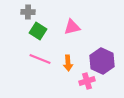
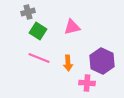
gray cross: rotated 16 degrees counterclockwise
pink line: moved 1 px left, 1 px up
pink cross: moved 2 px down; rotated 21 degrees clockwise
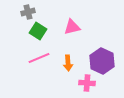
pink line: rotated 45 degrees counterclockwise
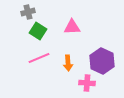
pink triangle: rotated 12 degrees clockwise
